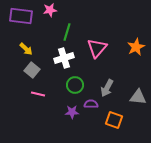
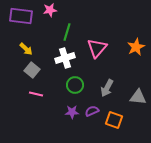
white cross: moved 1 px right
pink line: moved 2 px left
purple semicircle: moved 1 px right, 7 px down; rotated 24 degrees counterclockwise
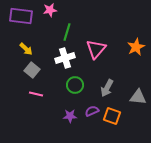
pink triangle: moved 1 px left, 1 px down
purple star: moved 2 px left, 4 px down
orange square: moved 2 px left, 4 px up
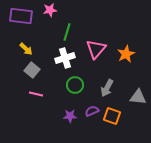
orange star: moved 10 px left, 7 px down
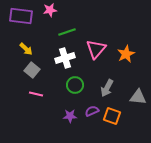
green line: rotated 54 degrees clockwise
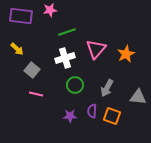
yellow arrow: moved 9 px left
purple semicircle: rotated 64 degrees counterclockwise
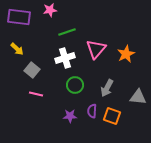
purple rectangle: moved 2 px left, 1 px down
